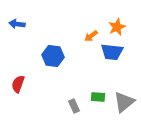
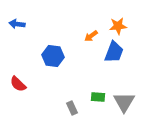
orange star: moved 1 px right, 1 px up; rotated 18 degrees clockwise
blue trapezoid: moved 2 px right; rotated 75 degrees counterclockwise
red semicircle: rotated 66 degrees counterclockwise
gray triangle: rotated 20 degrees counterclockwise
gray rectangle: moved 2 px left, 2 px down
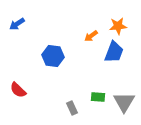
blue arrow: rotated 42 degrees counterclockwise
red semicircle: moved 6 px down
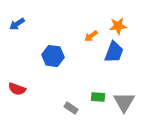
red semicircle: moved 1 px left, 1 px up; rotated 24 degrees counterclockwise
gray rectangle: moved 1 px left; rotated 32 degrees counterclockwise
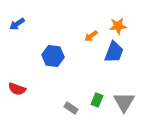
green rectangle: moved 1 px left, 3 px down; rotated 72 degrees counterclockwise
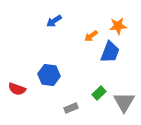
blue arrow: moved 37 px right, 3 px up
blue trapezoid: moved 4 px left
blue hexagon: moved 4 px left, 19 px down
green rectangle: moved 2 px right, 7 px up; rotated 24 degrees clockwise
gray rectangle: rotated 56 degrees counterclockwise
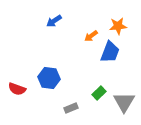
blue hexagon: moved 3 px down
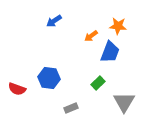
orange star: rotated 12 degrees clockwise
green rectangle: moved 1 px left, 10 px up
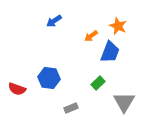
orange star: rotated 18 degrees clockwise
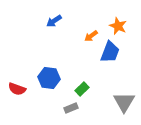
green rectangle: moved 16 px left, 6 px down
